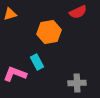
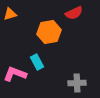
red semicircle: moved 4 px left, 1 px down
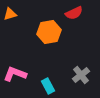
cyan rectangle: moved 11 px right, 24 px down
gray cross: moved 4 px right, 8 px up; rotated 36 degrees counterclockwise
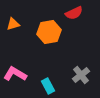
orange triangle: moved 3 px right, 10 px down
pink L-shape: rotated 10 degrees clockwise
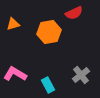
cyan rectangle: moved 1 px up
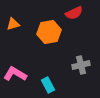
gray cross: moved 10 px up; rotated 24 degrees clockwise
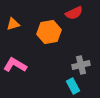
pink L-shape: moved 9 px up
cyan rectangle: moved 25 px right, 1 px down
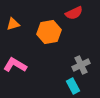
gray cross: rotated 12 degrees counterclockwise
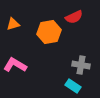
red semicircle: moved 4 px down
gray cross: rotated 36 degrees clockwise
cyan rectangle: rotated 28 degrees counterclockwise
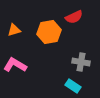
orange triangle: moved 1 px right, 6 px down
gray cross: moved 3 px up
